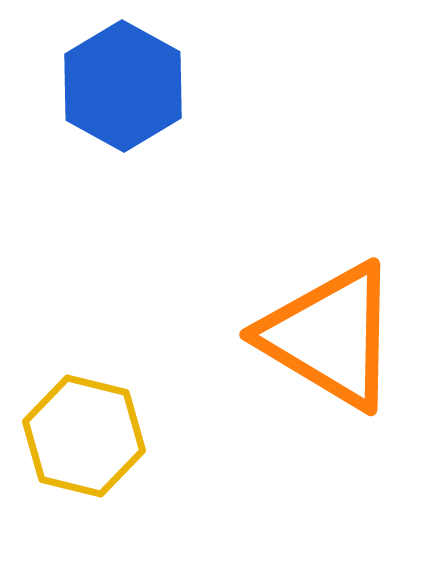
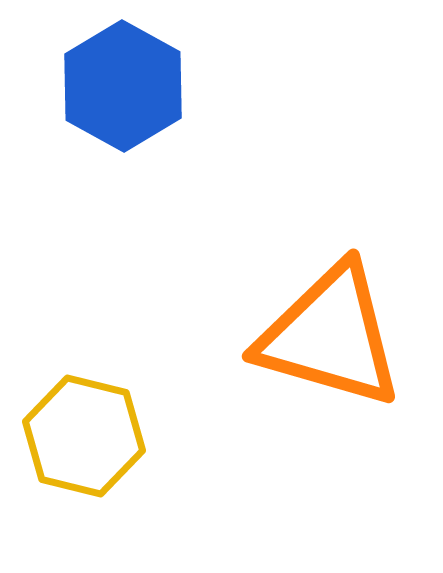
orange triangle: rotated 15 degrees counterclockwise
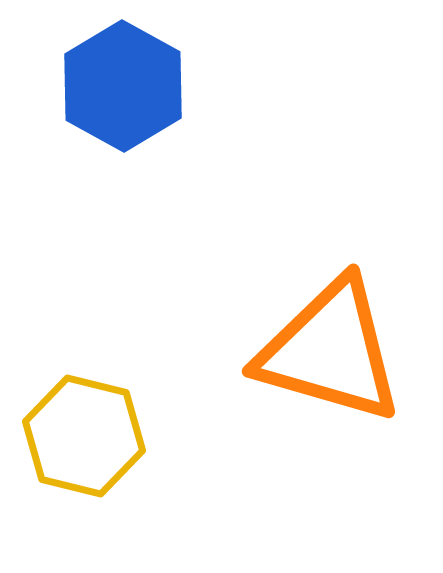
orange triangle: moved 15 px down
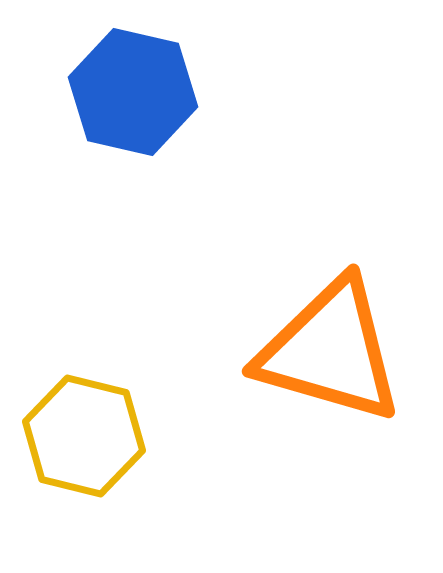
blue hexagon: moved 10 px right, 6 px down; rotated 16 degrees counterclockwise
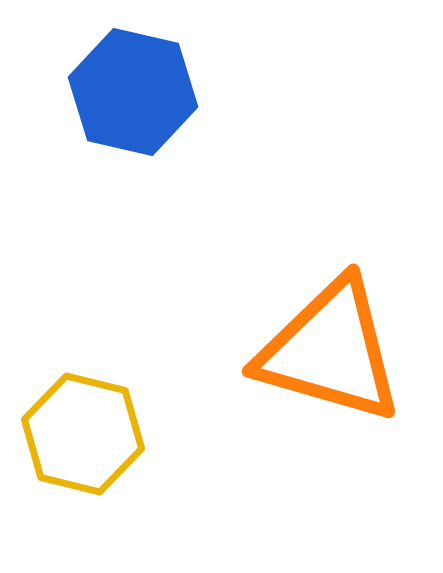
yellow hexagon: moved 1 px left, 2 px up
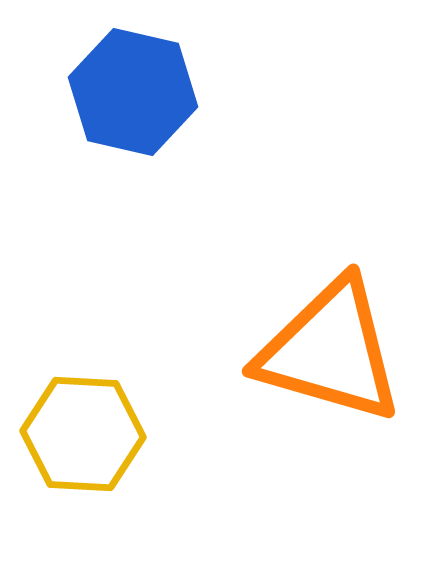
yellow hexagon: rotated 11 degrees counterclockwise
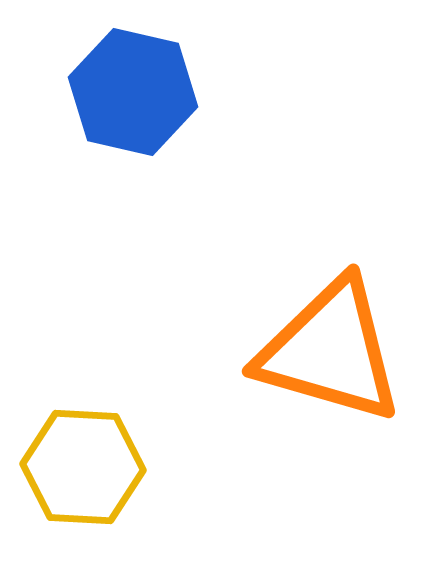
yellow hexagon: moved 33 px down
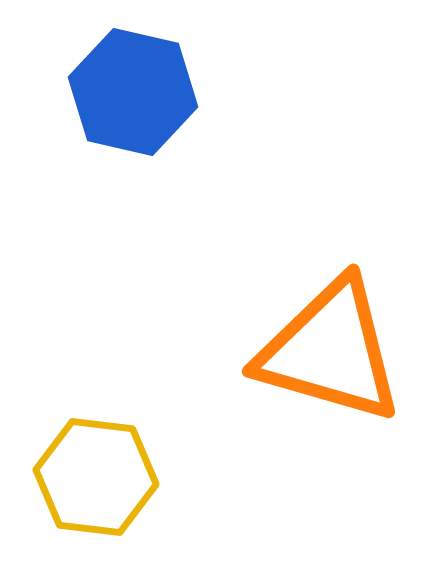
yellow hexagon: moved 13 px right, 10 px down; rotated 4 degrees clockwise
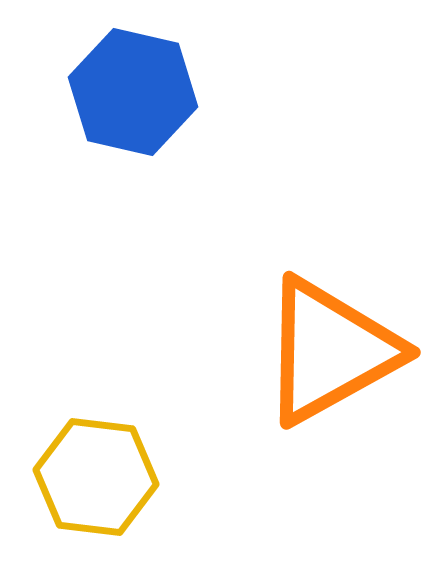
orange triangle: rotated 45 degrees counterclockwise
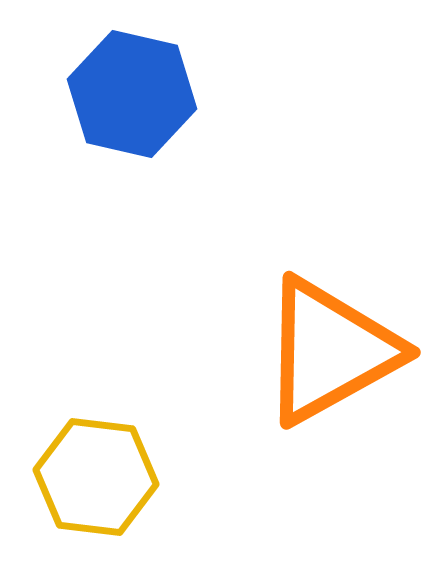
blue hexagon: moved 1 px left, 2 px down
